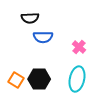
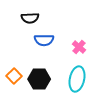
blue semicircle: moved 1 px right, 3 px down
orange square: moved 2 px left, 4 px up; rotated 14 degrees clockwise
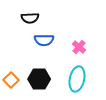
orange square: moved 3 px left, 4 px down
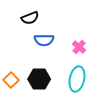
black semicircle: rotated 18 degrees counterclockwise
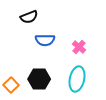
black semicircle: moved 1 px left, 1 px up
blue semicircle: moved 1 px right
orange square: moved 5 px down
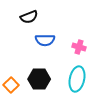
pink cross: rotated 24 degrees counterclockwise
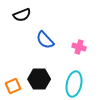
black semicircle: moved 7 px left, 2 px up
blue semicircle: rotated 48 degrees clockwise
cyan ellipse: moved 3 px left, 5 px down
orange square: moved 2 px right, 1 px down; rotated 21 degrees clockwise
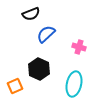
black semicircle: moved 9 px right, 1 px up
blue semicircle: moved 1 px right, 6 px up; rotated 90 degrees clockwise
black hexagon: moved 10 px up; rotated 25 degrees clockwise
orange square: moved 2 px right
